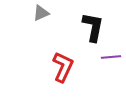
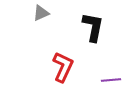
purple line: moved 23 px down
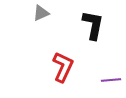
black L-shape: moved 2 px up
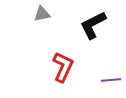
gray triangle: moved 1 px right, 1 px down; rotated 12 degrees clockwise
black L-shape: rotated 128 degrees counterclockwise
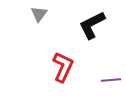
gray triangle: moved 3 px left; rotated 42 degrees counterclockwise
black L-shape: moved 1 px left
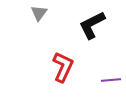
gray triangle: moved 1 px up
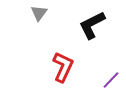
purple line: rotated 42 degrees counterclockwise
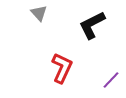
gray triangle: rotated 18 degrees counterclockwise
red L-shape: moved 1 px left, 1 px down
